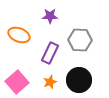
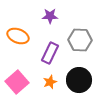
orange ellipse: moved 1 px left, 1 px down
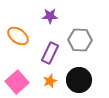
orange ellipse: rotated 15 degrees clockwise
orange star: moved 1 px up
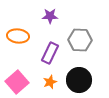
orange ellipse: rotated 30 degrees counterclockwise
orange star: moved 1 px down
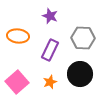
purple star: rotated 21 degrees clockwise
gray hexagon: moved 3 px right, 2 px up
purple rectangle: moved 3 px up
black circle: moved 1 px right, 6 px up
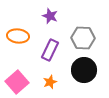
black circle: moved 4 px right, 4 px up
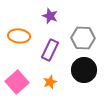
orange ellipse: moved 1 px right
